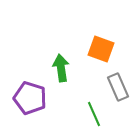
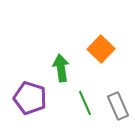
orange square: rotated 24 degrees clockwise
gray rectangle: moved 19 px down
green line: moved 9 px left, 11 px up
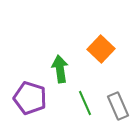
green arrow: moved 1 px left, 1 px down
